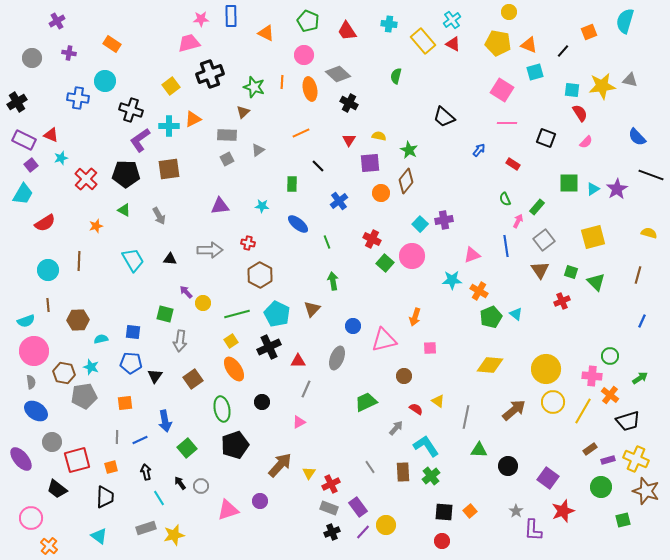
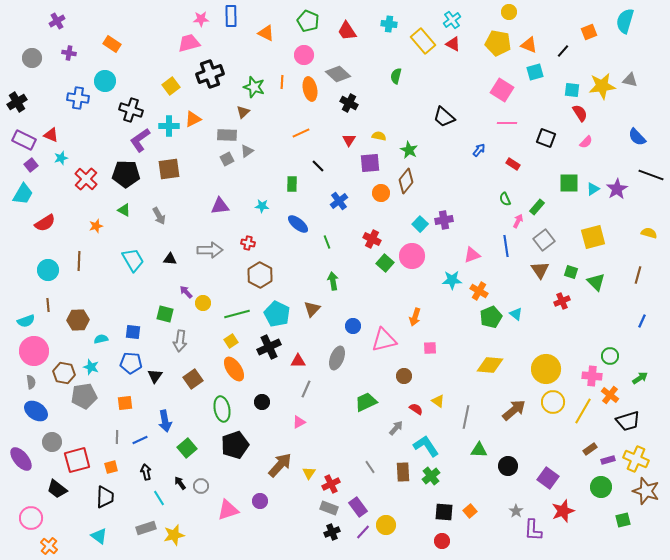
gray triangle at (258, 150): moved 11 px left, 1 px down
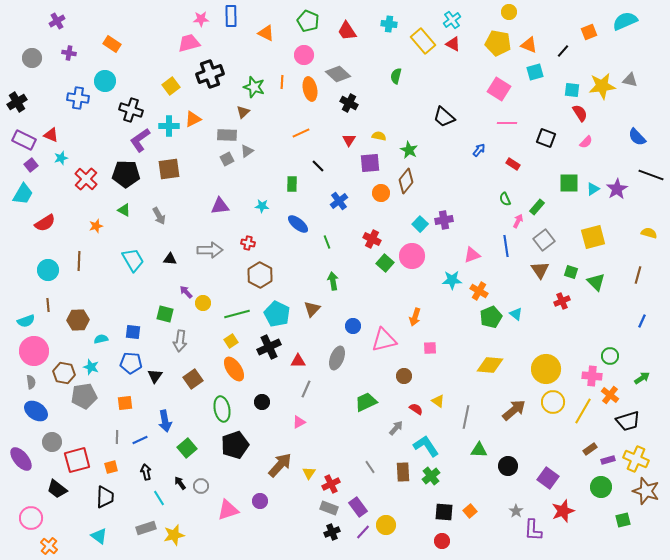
cyan semicircle at (625, 21): rotated 50 degrees clockwise
pink square at (502, 90): moved 3 px left, 1 px up
green arrow at (640, 378): moved 2 px right
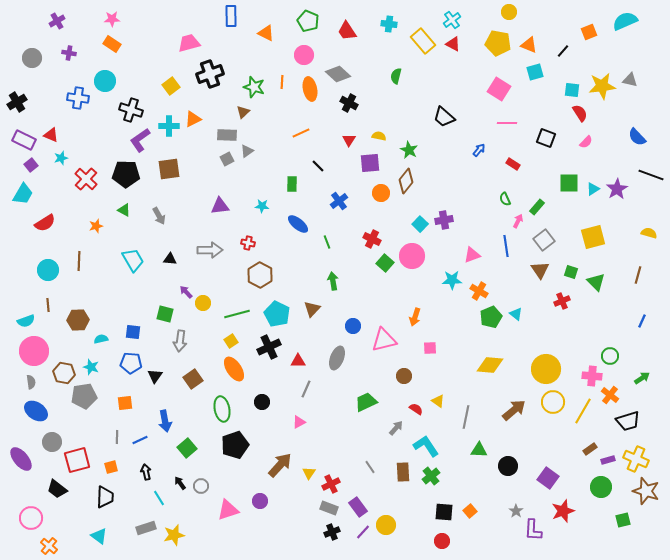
pink star at (201, 19): moved 89 px left
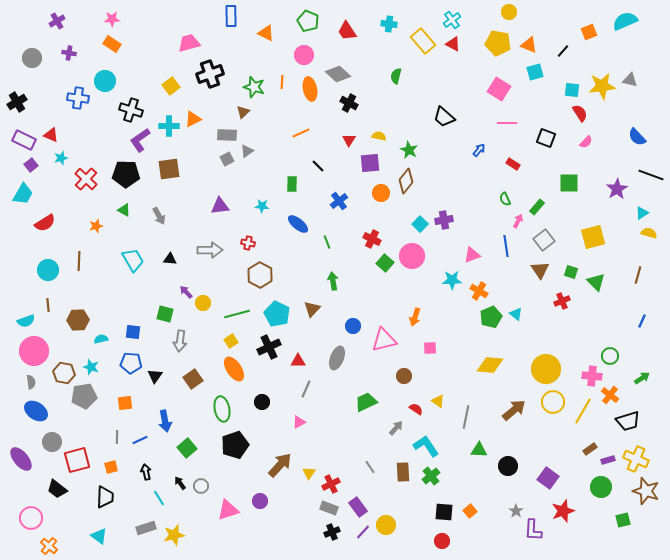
cyan triangle at (593, 189): moved 49 px right, 24 px down
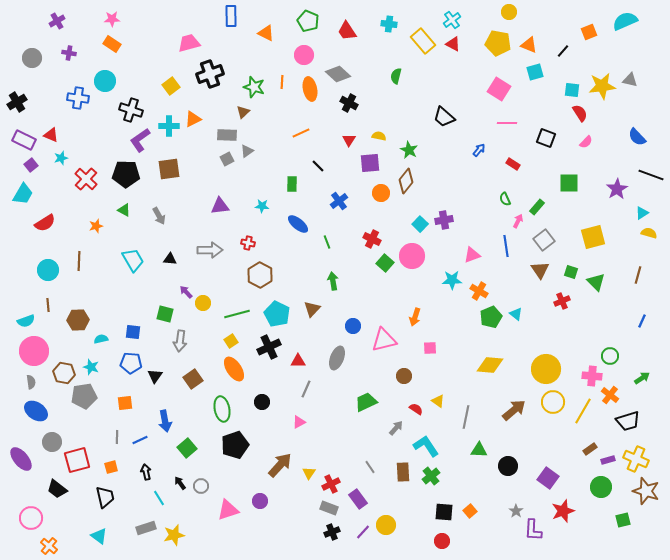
black trapezoid at (105, 497): rotated 15 degrees counterclockwise
purple rectangle at (358, 507): moved 8 px up
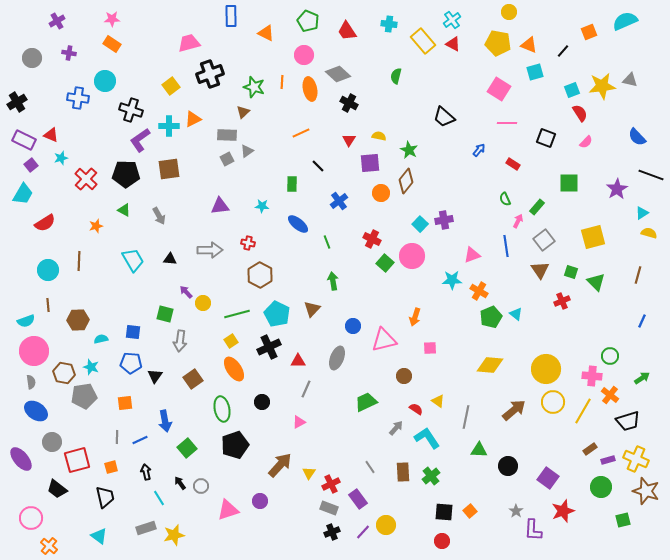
cyan square at (572, 90): rotated 28 degrees counterclockwise
cyan L-shape at (426, 446): moved 1 px right, 8 px up
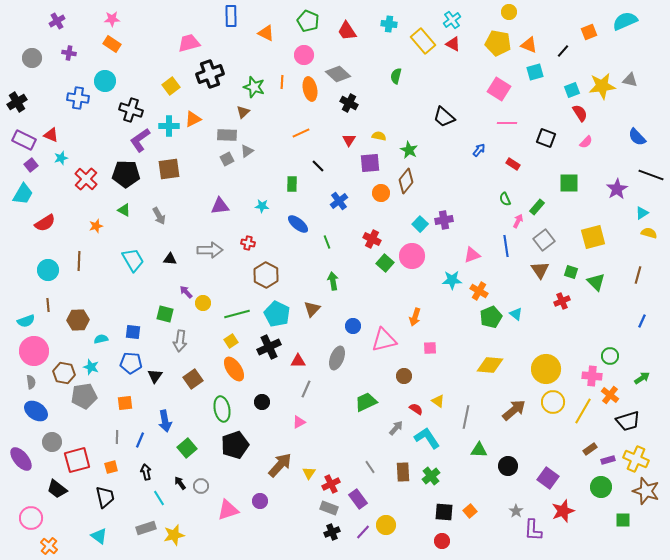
brown hexagon at (260, 275): moved 6 px right
blue line at (140, 440): rotated 42 degrees counterclockwise
green square at (623, 520): rotated 14 degrees clockwise
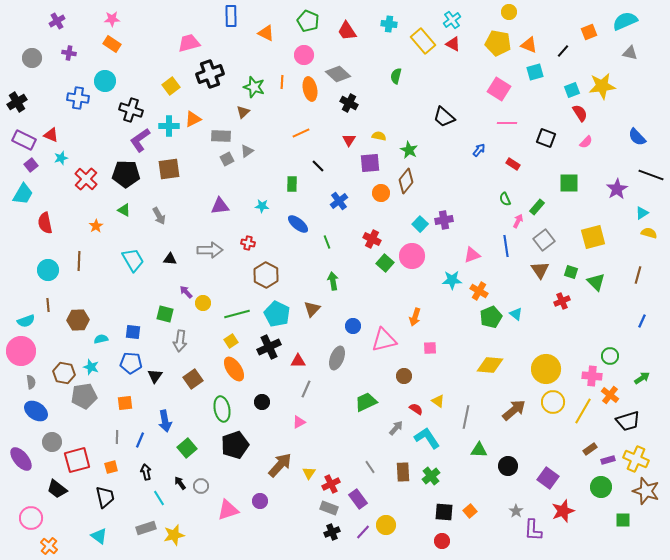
gray triangle at (630, 80): moved 27 px up
gray rectangle at (227, 135): moved 6 px left, 1 px down
red semicircle at (45, 223): rotated 110 degrees clockwise
orange star at (96, 226): rotated 16 degrees counterclockwise
pink circle at (34, 351): moved 13 px left
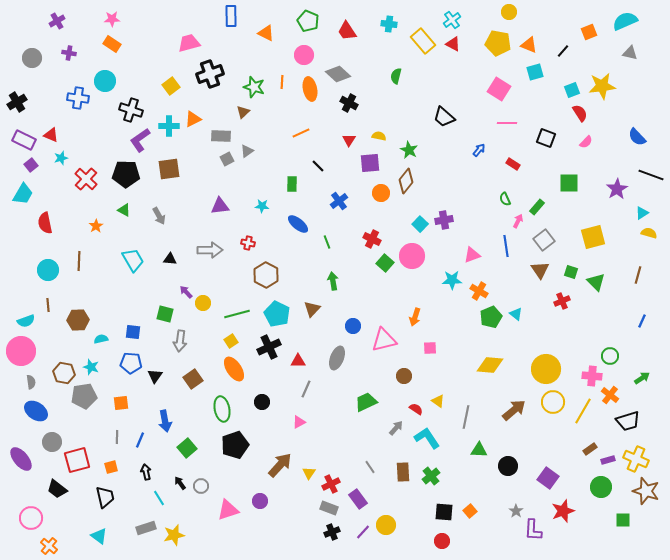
orange square at (125, 403): moved 4 px left
